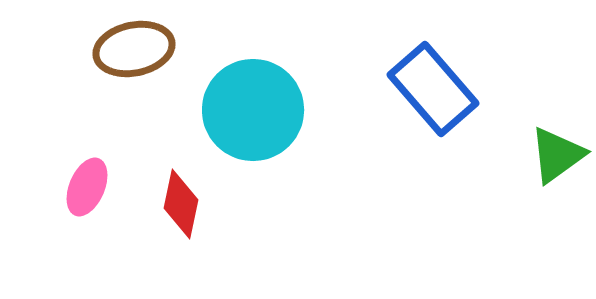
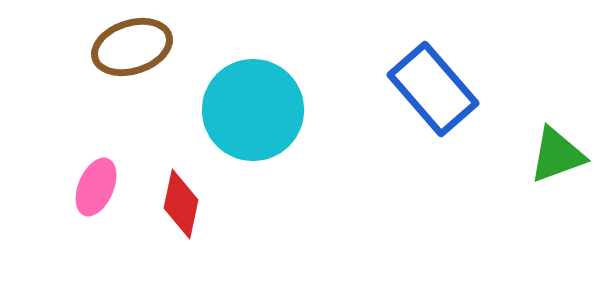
brown ellipse: moved 2 px left, 2 px up; rotated 6 degrees counterclockwise
green triangle: rotated 16 degrees clockwise
pink ellipse: moved 9 px right
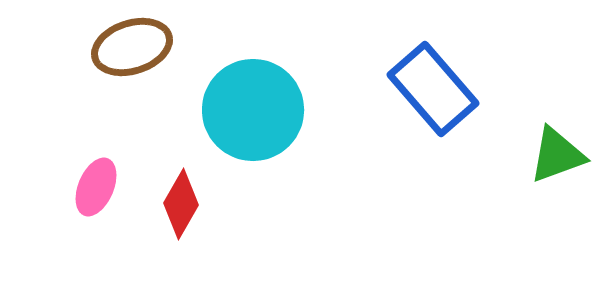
red diamond: rotated 18 degrees clockwise
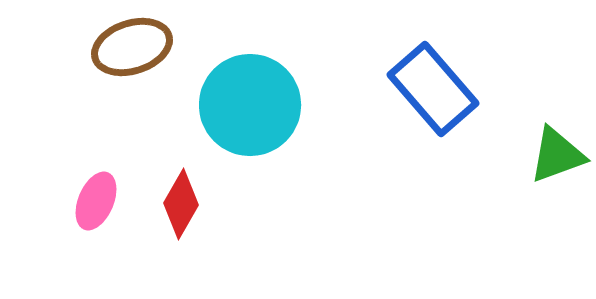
cyan circle: moved 3 px left, 5 px up
pink ellipse: moved 14 px down
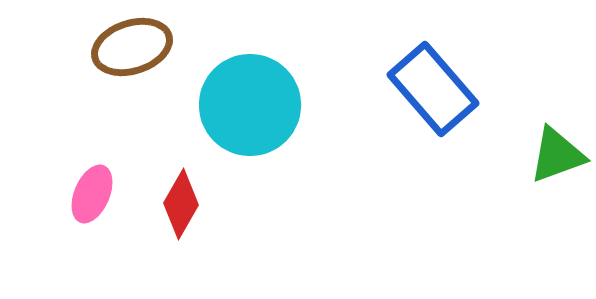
pink ellipse: moved 4 px left, 7 px up
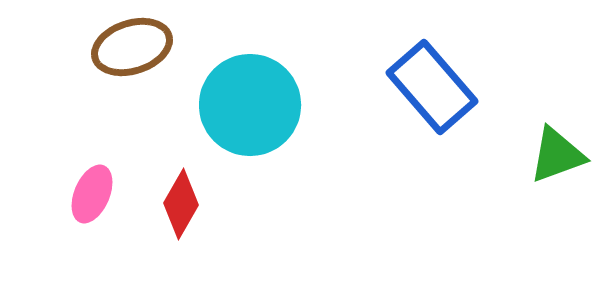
blue rectangle: moved 1 px left, 2 px up
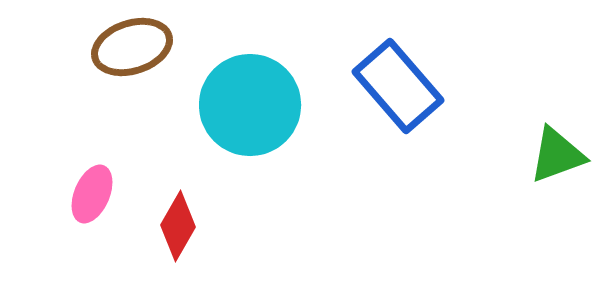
blue rectangle: moved 34 px left, 1 px up
red diamond: moved 3 px left, 22 px down
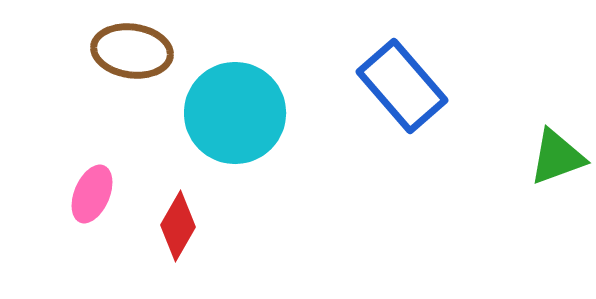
brown ellipse: moved 4 px down; rotated 26 degrees clockwise
blue rectangle: moved 4 px right
cyan circle: moved 15 px left, 8 px down
green triangle: moved 2 px down
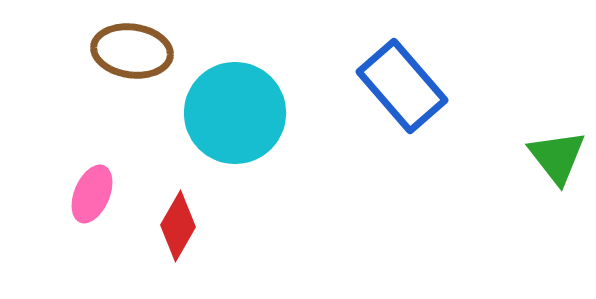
green triangle: rotated 48 degrees counterclockwise
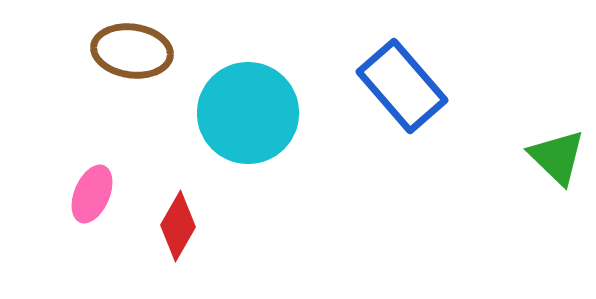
cyan circle: moved 13 px right
green triangle: rotated 8 degrees counterclockwise
